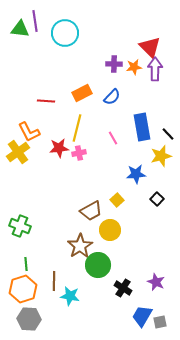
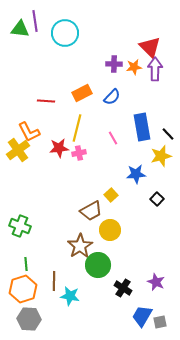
yellow cross: moved 2 px up
yellow square: moved 6 px left, 5 px up
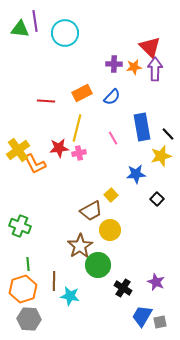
orange L-shape: moved 6 px right, 32 px down
green line: moved 2 px right
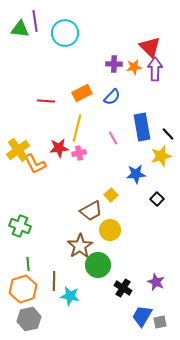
gray hexagon: rotated 15 degrees counterclockwise
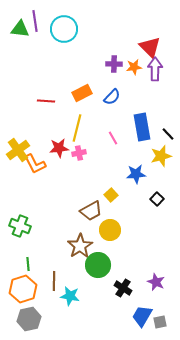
cyan circle: moved 1 px left, 4 px up
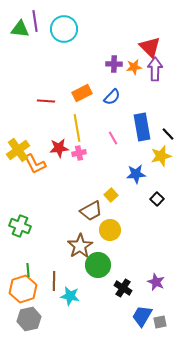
yellow line: rotated 24 degrees counterclockwise
green line: moved 6 px down
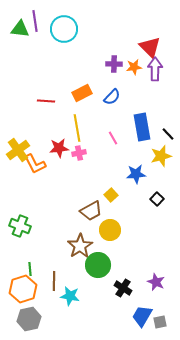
green line: moved 2 px right, 1 px up
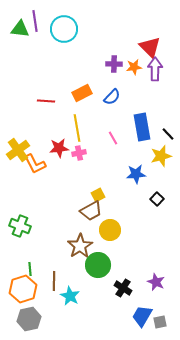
yellow square: moved 13 px left; rotated 16 degrees clockwise
cyan star: rotated 18 degrees clockwise
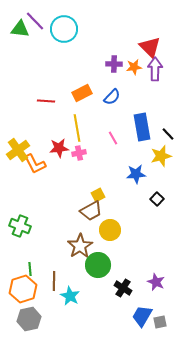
purple line: rotated 35 degrees counterclockwise
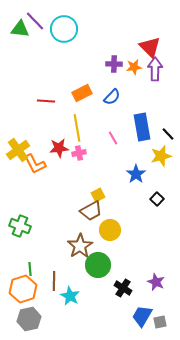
blue star: rotated 30 degrees counterclockwise
